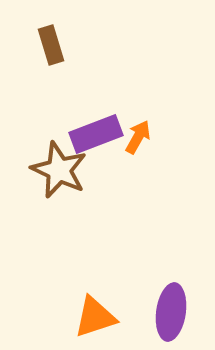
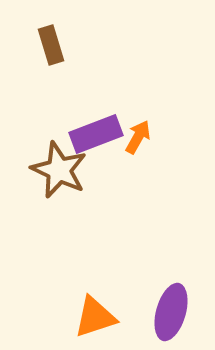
purple ellipse: rotated 8 degrees clockwise
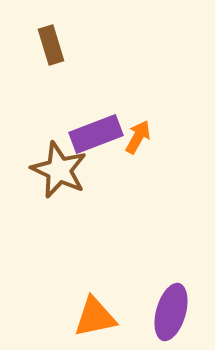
orange triangle: rotated 6 degrees clockwise
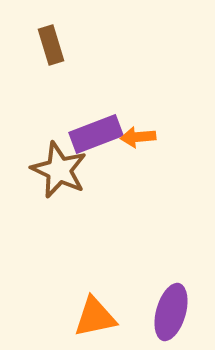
orange arrow: rotated 124 degrees counterclockwise
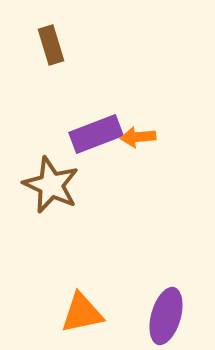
brown star: moved 8 px left, 15 px down
purple ellipse: moved 5 px left, 4 px down
orange triangle: moved 13 px left, 4 px up
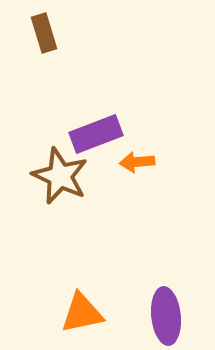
brown rectangle: moved 7 px left, 12 px up
orange arrow: moved 1 px left, 25 px down
brown star: moved 9 px right, 9 px up
purple ellipse: rotated 22 degrees counterclockwise
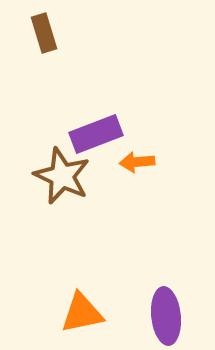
brown star: moved 2 px right
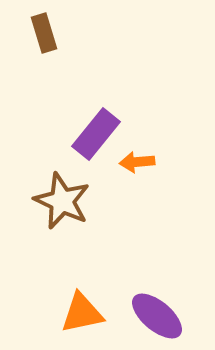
purple rectangle: rotated 30 degrees counterclockwise
brown star: moved 25 px down
purple ellipse: moved 9 px left; rotated 44 degrees counterclockwise
